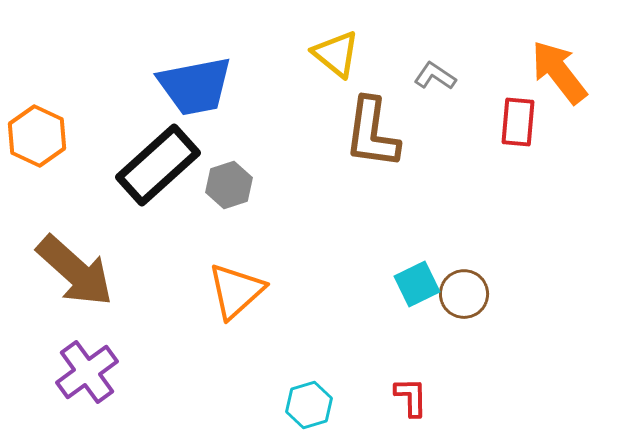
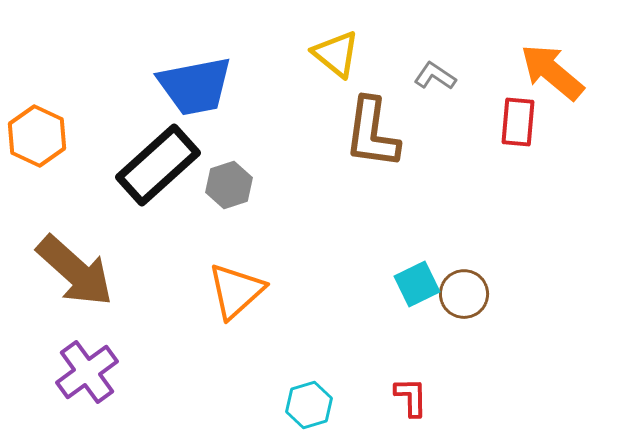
orange arrow: moved 7 px left; rotated 12 degrees counterclockwise
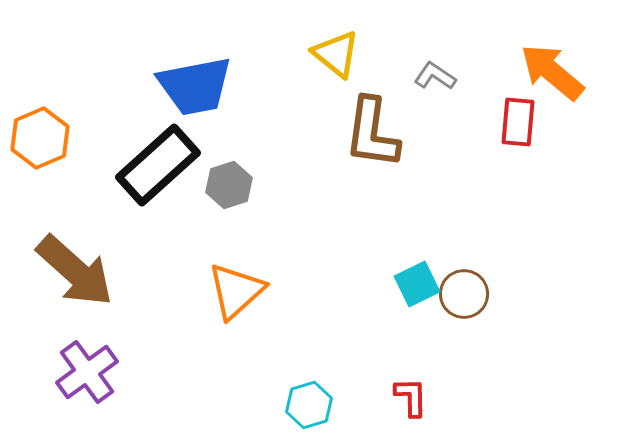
orange hexagon: moved 3 px right, 2 px down; rotated 12 degrees clockwise
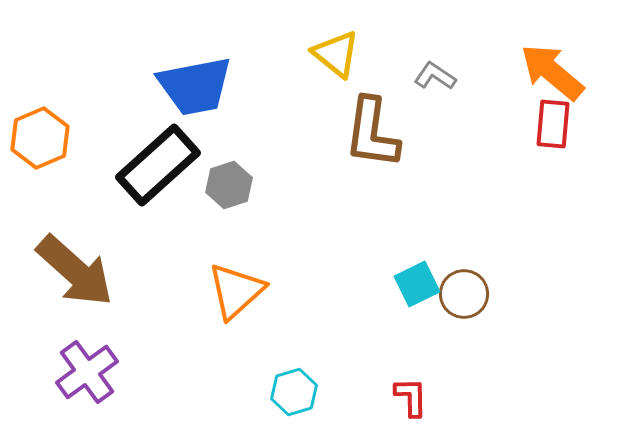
red rectangle: moved 35 px right, 2 px down
cyan hexagon: moved 15 px left, 13 px up
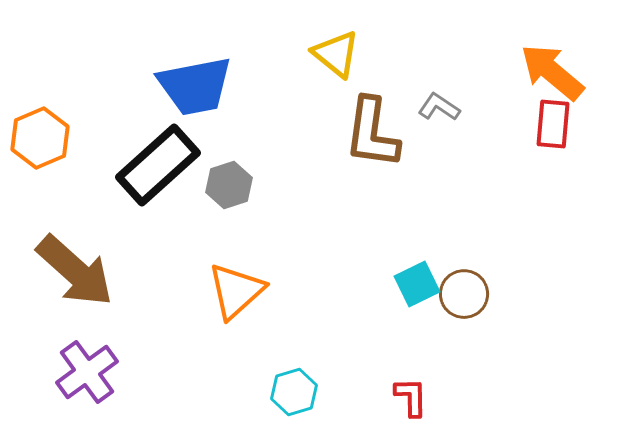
gray L-shape: moved 4 px right, 31 px down
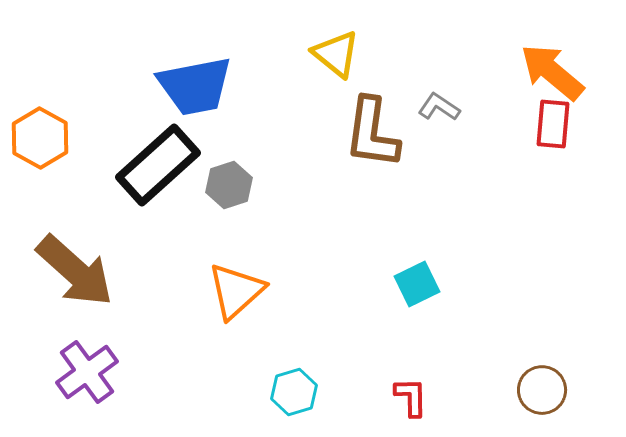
orange hexagon: rotated 8 degrees counterclockwise
brown circle: moved 78 px right, 96 px down
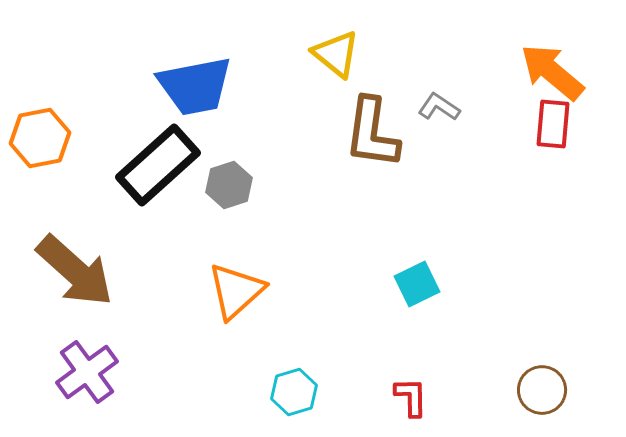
orange hexagon: rotated 20 degrees clockwise
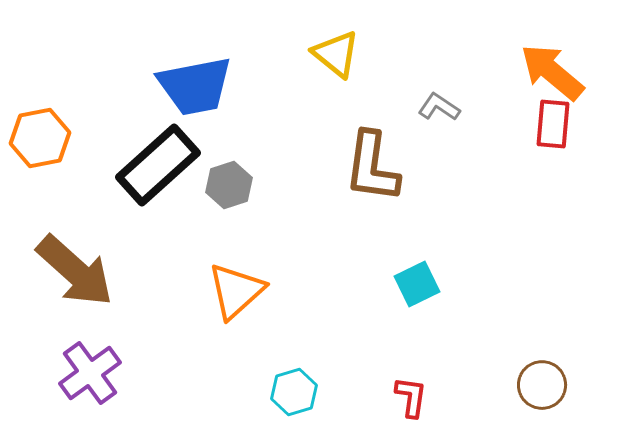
brown L-shape: moved 34 px down
purple cross: moved 3 px right, 1 px down
brown circle: moved 5 px up
red L-shape: rotated 9 degrees clockwise
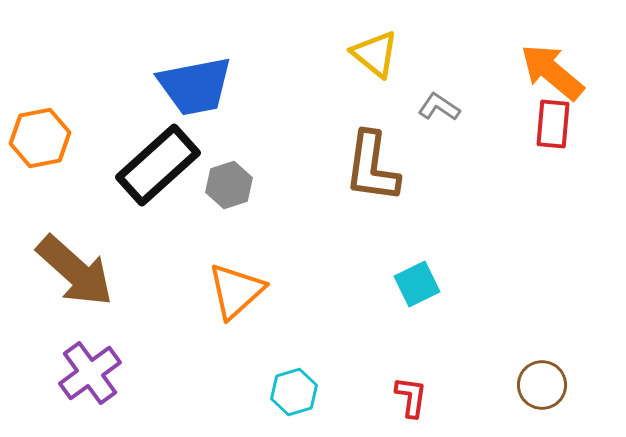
yellow triangle: moved 39 px right
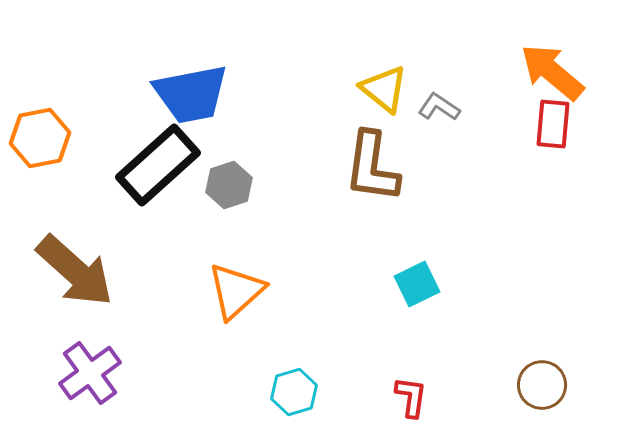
yellow triangle: moved 9 px right, 35 px down
blue trapezoid: moved 4 px left, 8 px down
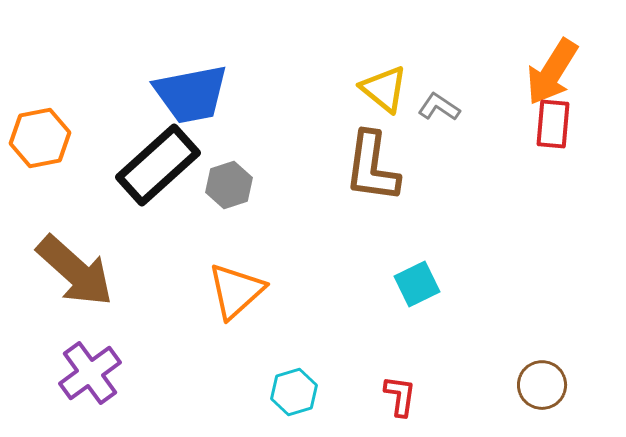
orange arrow: rotated 98 degrees counterclockwise
red L-shape: moved 11 px left, 1 px up
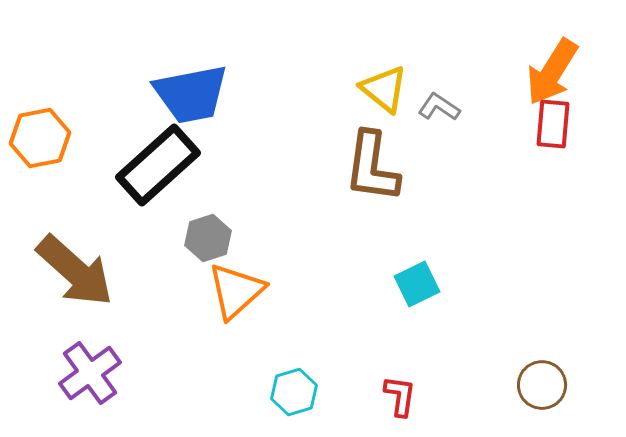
gray hexagon: moved 21 px left, 53 px down
